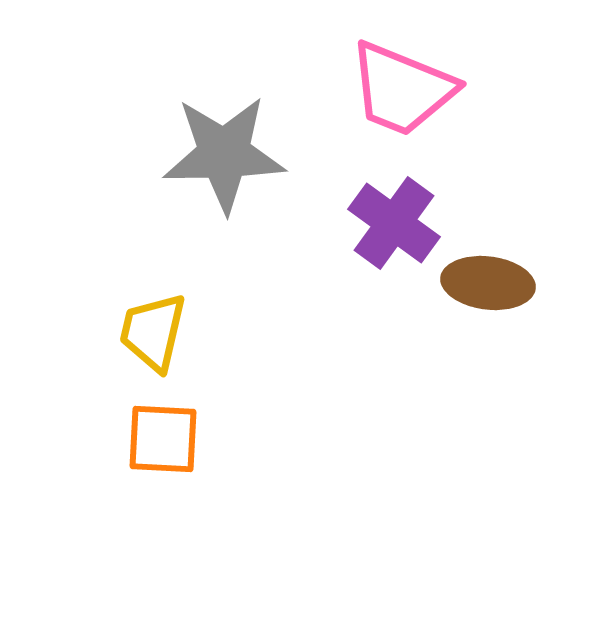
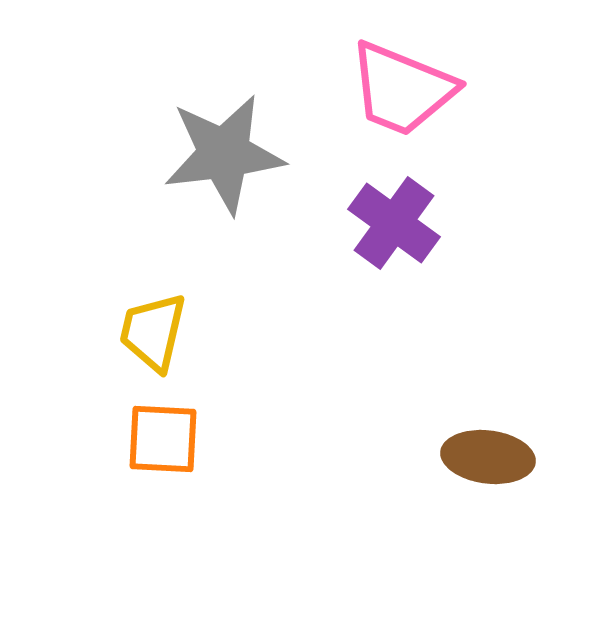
gray star: rotated 6 degrees counterclockwise
brown ellipse: moved 174 px down
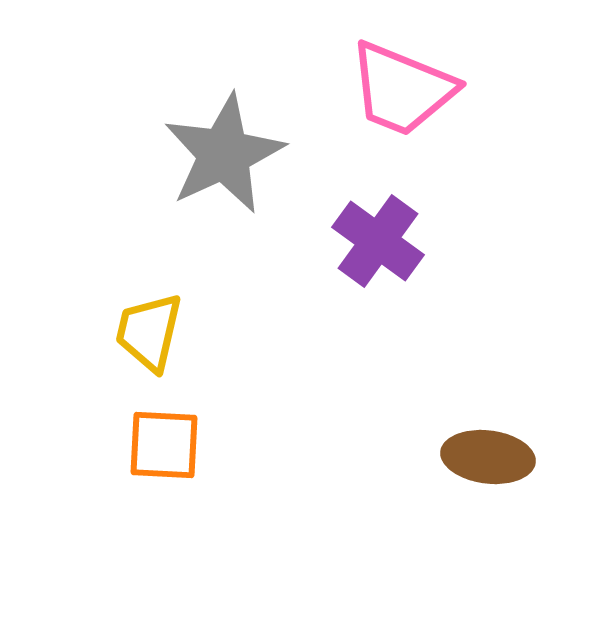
gray star: rotated 18 degrees counterclockwise
purple cross: moved 16 px left, 18 px down
yellow trapezoid: moved 4 px left
orange square: moved 1 px right, 6 px down
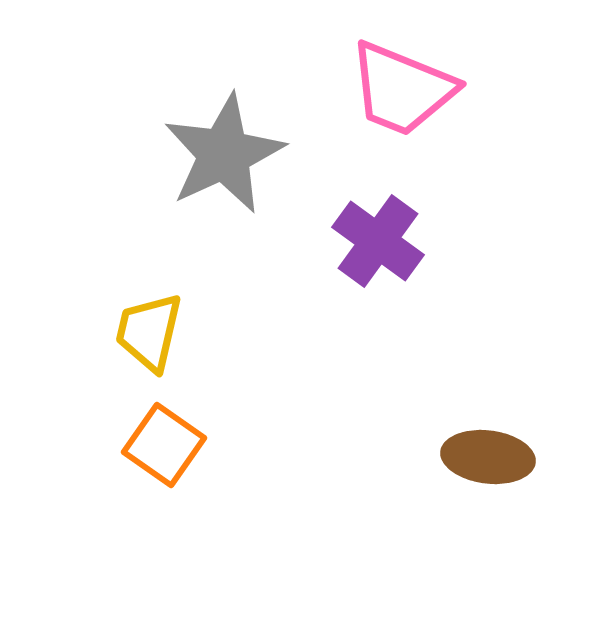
orange square: rotated 32 degrees clockwise
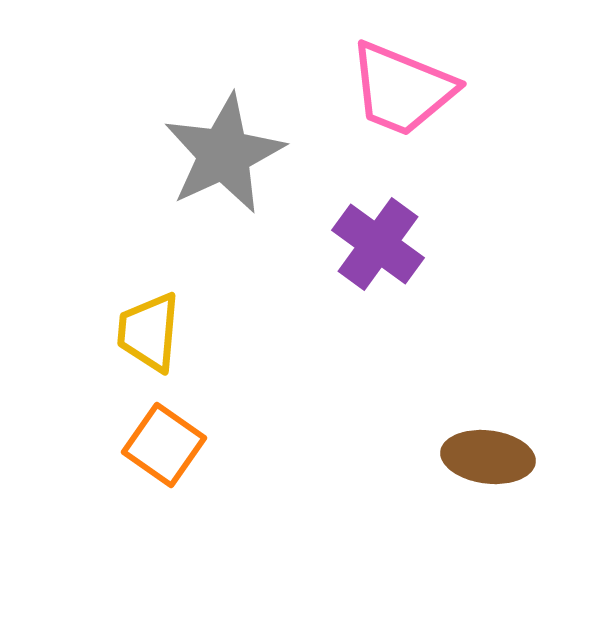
purple cross: moved 3 px down
yellow trapezoid: rotated 8 degrees counterclockwise
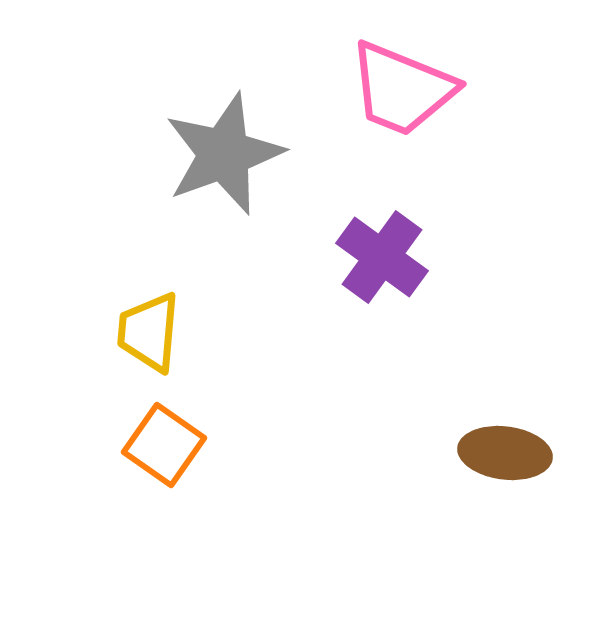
gray star: rotated 5 degrees clockwise
purple cross: moved 4 px right, 13 px down
brown ellipse: moved 17 px right, 4 px up
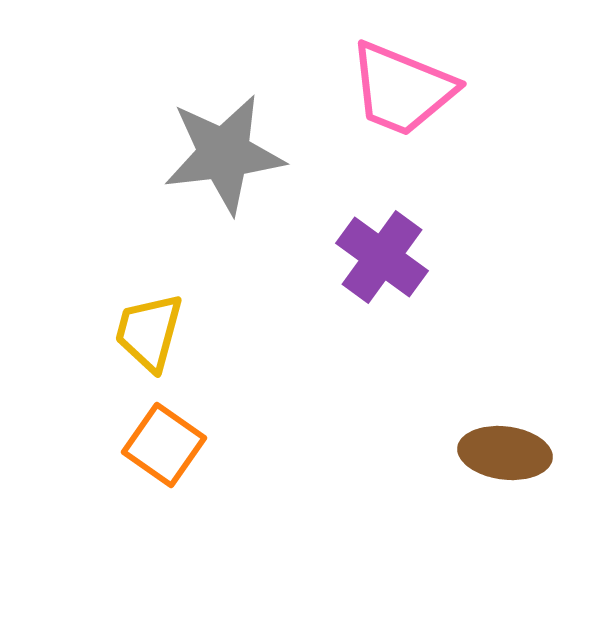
gray star: rotated 13 degrees clockwise
yellow trapezoid: rotated 10 degrees clockwise
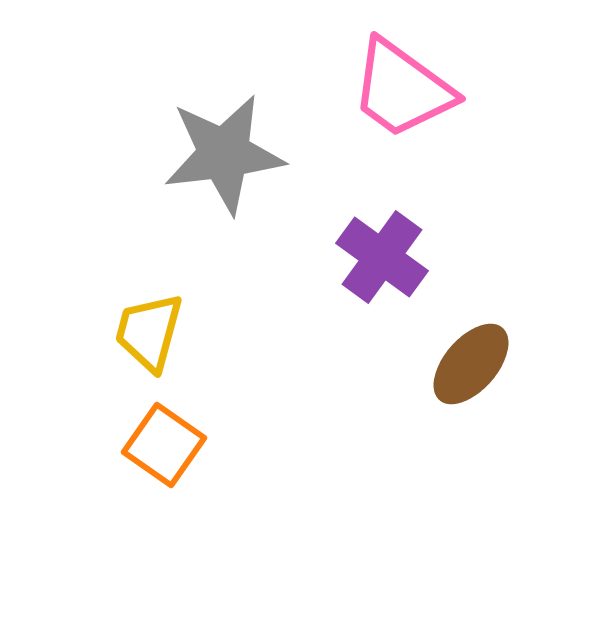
pink trapezoid: rotated 14 degrees clockwise
brown ellipse: moved 34 px left, 89 px up; rotated 56 degrees counterclockwise
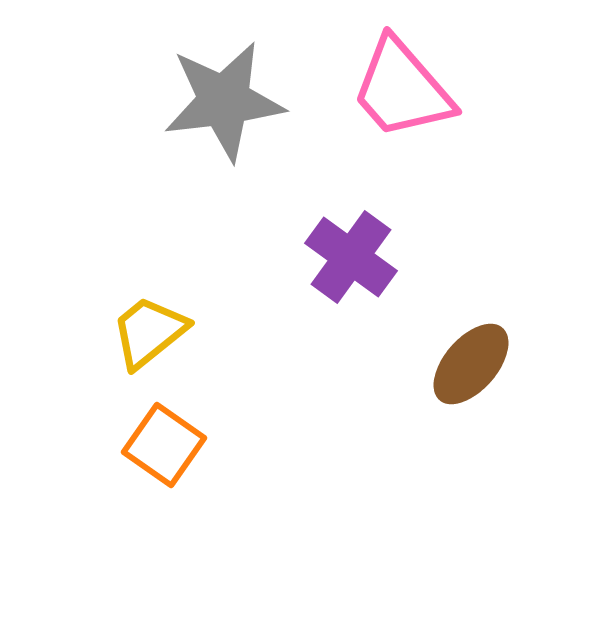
pink trapezoid: rotated 13 degrees clockwise
gray star: moved 53 px up
purple cross: moved 31 px left
yellow trapezoid: rotated 36 degrees clockwise
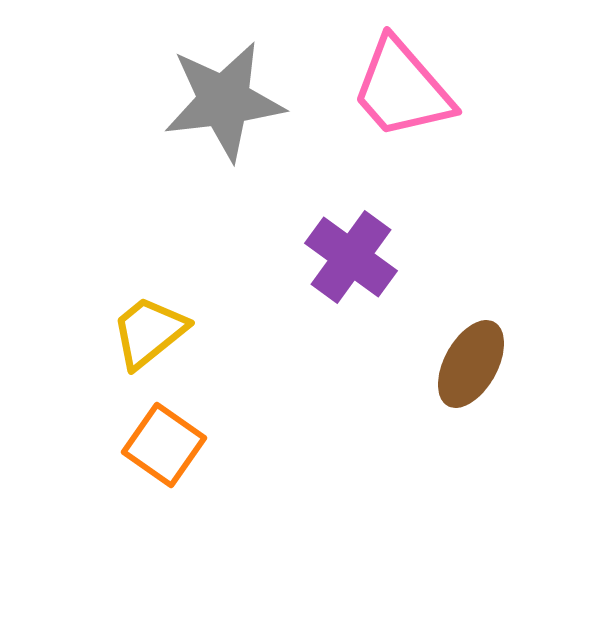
brown ellipse: rotated 12 degrees counterclockwise
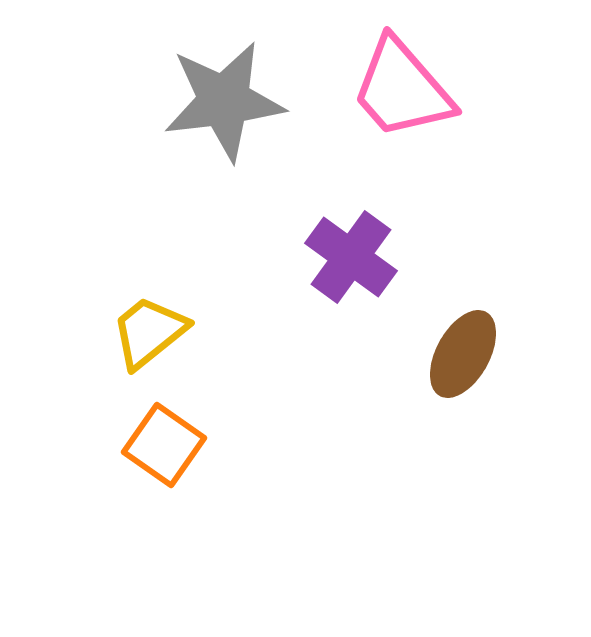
brown ellipse: moved 8 px left, 10 px up
